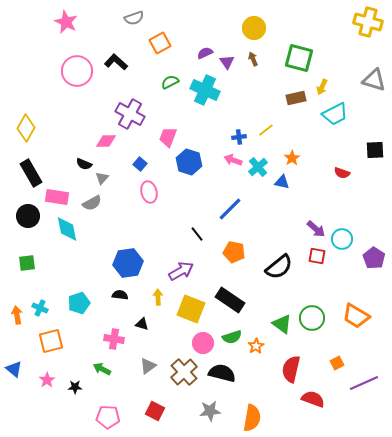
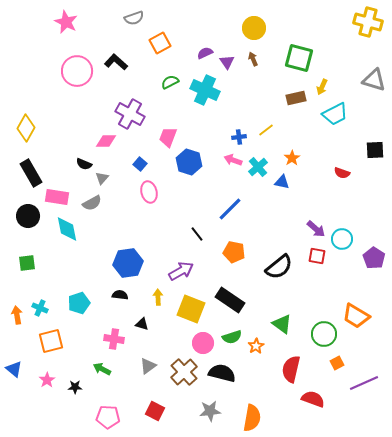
green circle at (312, 318): moved 12 px right, 16 px down
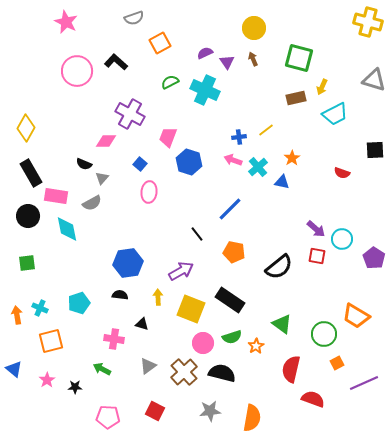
pink ellipse at (149, 192): rotated 20 degrees clockwise
pink rectangle at (57, 197): moved 1 px left, 1 px up
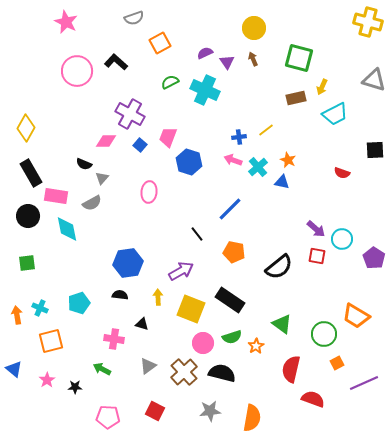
orange star at (292, 158): moved 4 px left, 2 px down; rotated 14 degrees counterclockwise
blue square at (140, 164): moved 19 px up
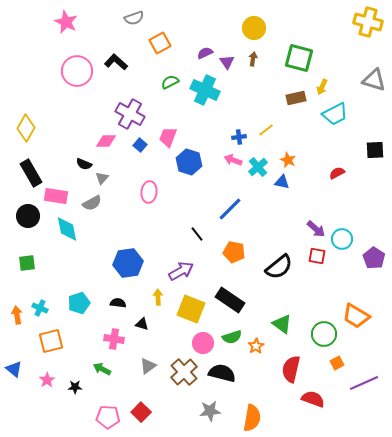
brown arrow at (253, 59): rotated 32 degrees clockwise
red semicircle at (342, 173): moved 5 px left; rotated 133 degrees clockwise
black semicircle at (120, 295): moved 2 px left, 8 px down
red square at (155, 411): moved 14 px left, 1 px down; rotated 18 degrees clockwise
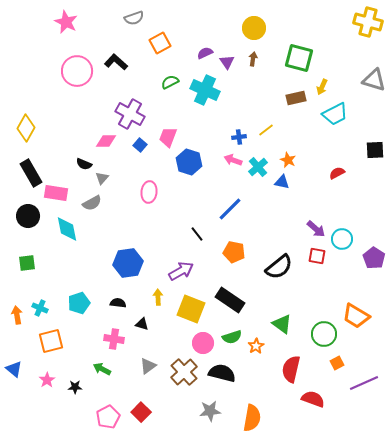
pink rectangle at (56, 196): moved 3 px up
pink pentagon at (108, 417): rotated 30 degrees counterclockwise
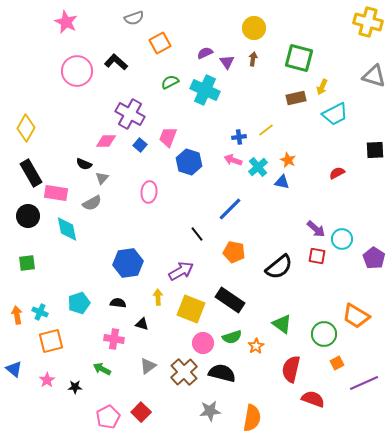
gray triangle at (374, 80): moved 4 px up
cyan cross at (40, 308): moved 4 px down
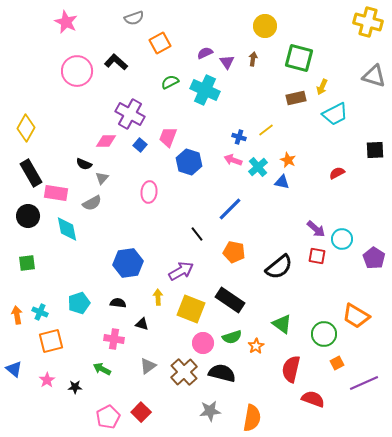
yellow circle at (254, 28): moved 11 px right, 2 px up
blue cross at (239, 137): rotated 24 degrees clockwise
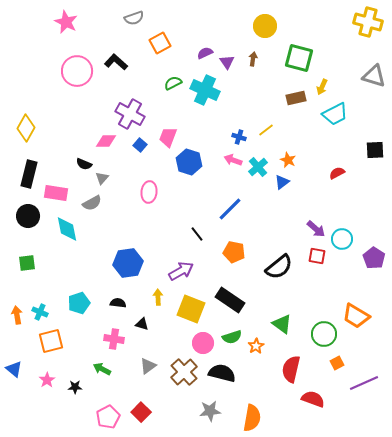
green semicircle at (170, 82): moved 3 px right, 1 px down
black rectangle at (31, 173): moved 2 px left, 1 px down; rotated 44 degrees clockwise
blue triangle at (282, 182): rotated 49 degrees counterclockwise
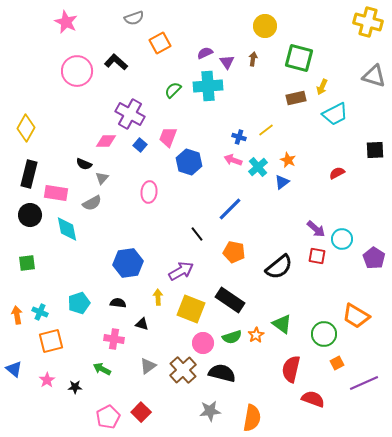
green semicircle at (173, 83): moved 7 px down; rotated 18 degrees counterclockwise
cyan cross at (205, 90): moved 3 px right, 4 px up; rotated 28 degrees counterclockwise
black circle at (28, 216): moved 2 px right, 1 px up
orange star at (256, 346): moved 11 px up
brown cross at (184, 372): moved 1 px left, 2 px up
